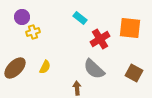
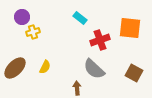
red cross: moved 1 px down; rotated 12 degrees clockwise
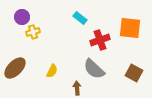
yellow semicircle: moved 7 px right, 4 px down
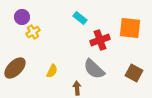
yellow cross: rotated 16 degrees counterclockwise
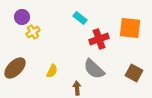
red cross: moved 1 px left, 1 px up
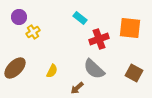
purple circle: moved 3 px left
brown arrow: rotated 128 degrees counterclockwise
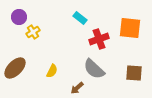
brown square: rotated 24 degrees counterclockwise
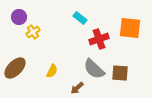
brown square: moved 14 px left
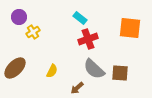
red cross: moved 11 px left
